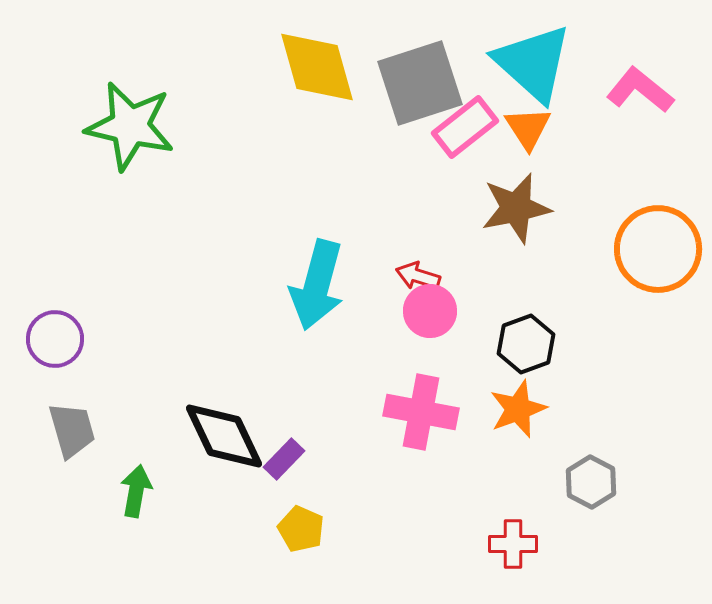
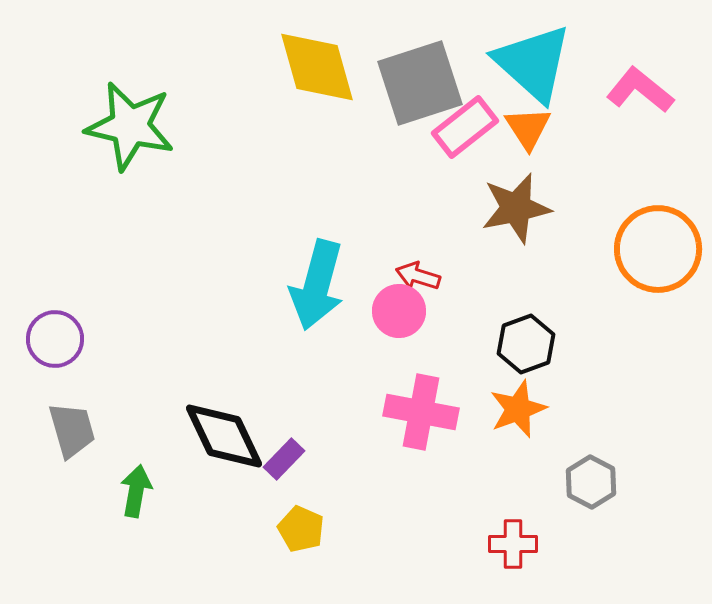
pink circle: moved 31 px left
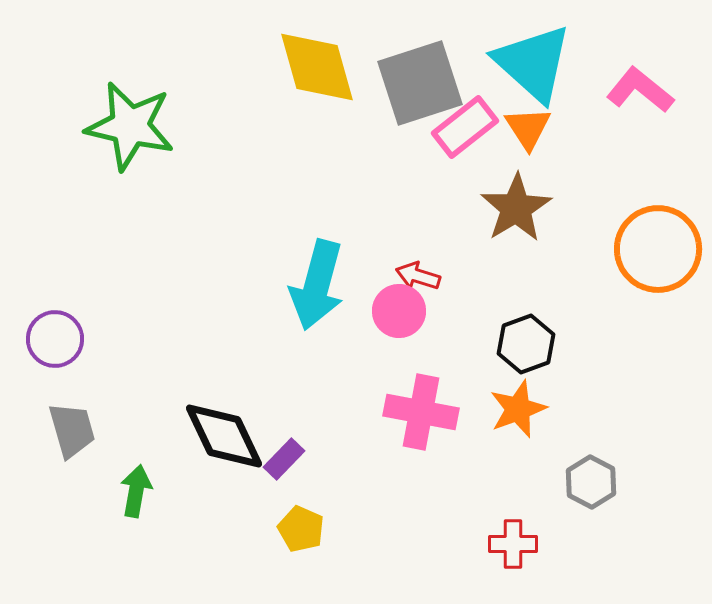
brown star: rotated 20 degrees counterclockwise
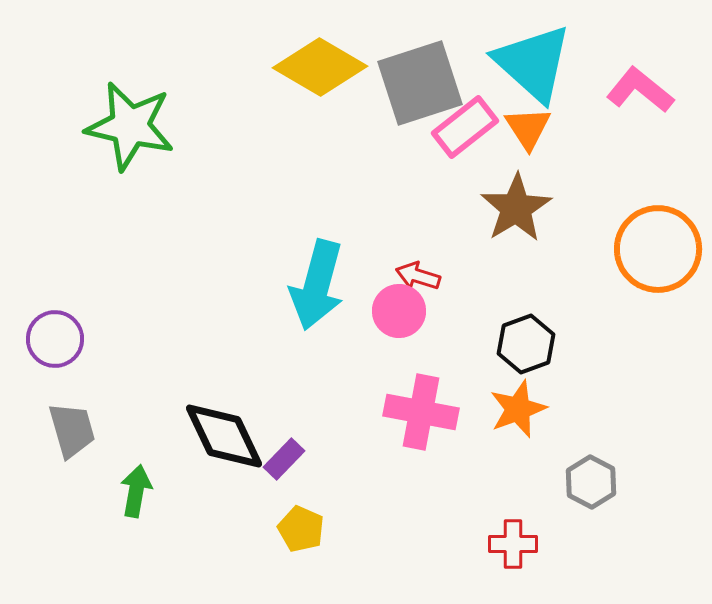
yellow diamond: moved 3 px right; rotated 44 degrees counterclockwise
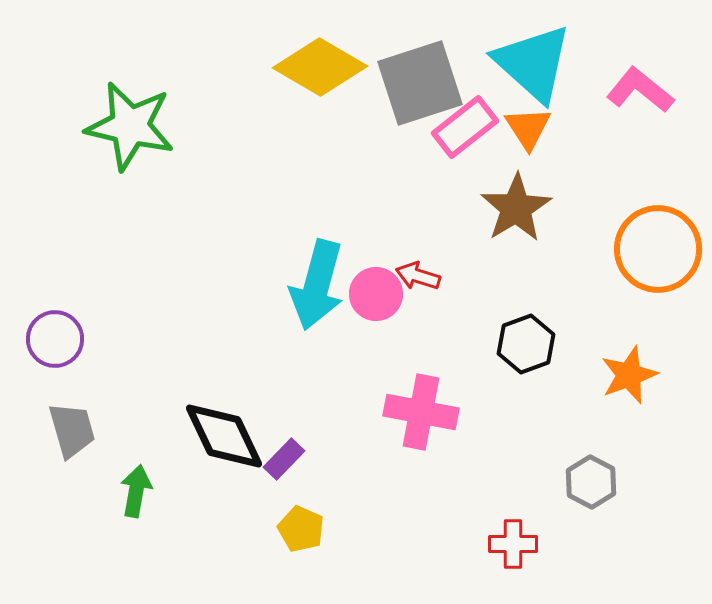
pink circle: moved 23 px left, 17 px up
orange star: moved 111 px right, 34 px up
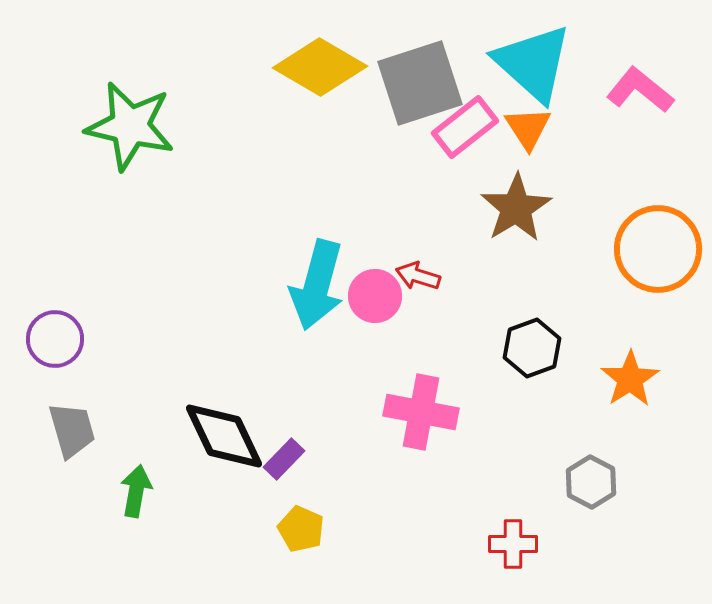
pink circle: moved 1 px left, 2 px down
black hexagon: moved 6 px right, 4 px down
orange star: moved 1 px right, 4 px down; rotated 12 degrees counterclockwise
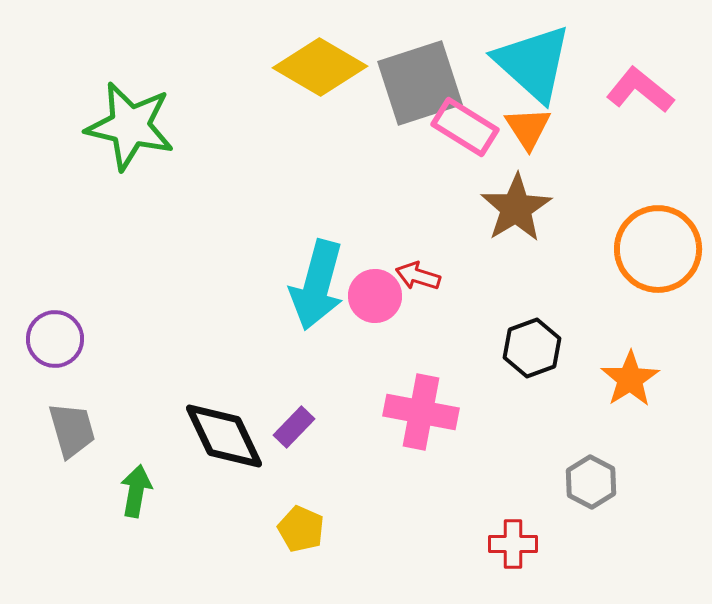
pink rectangle: rotated 70 degrees clockwise
purple rectangle: moved 10 px right, 32 px up
